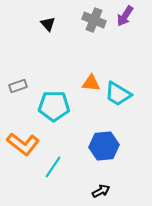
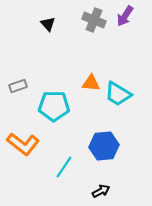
cyan line: moved 11 px right
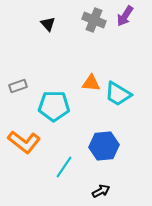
orange L-shape: moved 1 px right, 2 px up
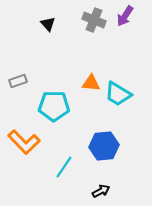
gray rectangle: moved 5 px up
orange L-shape: rotated 8 degrees clockwise
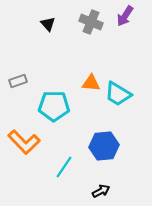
gray cross: moved 3 px left, 2 px down
